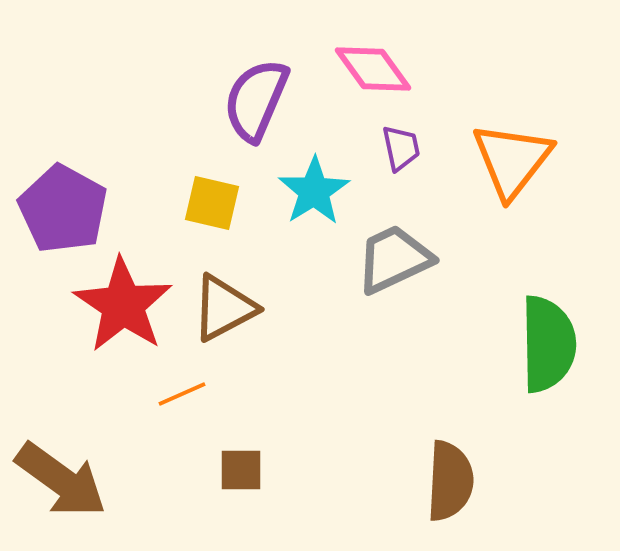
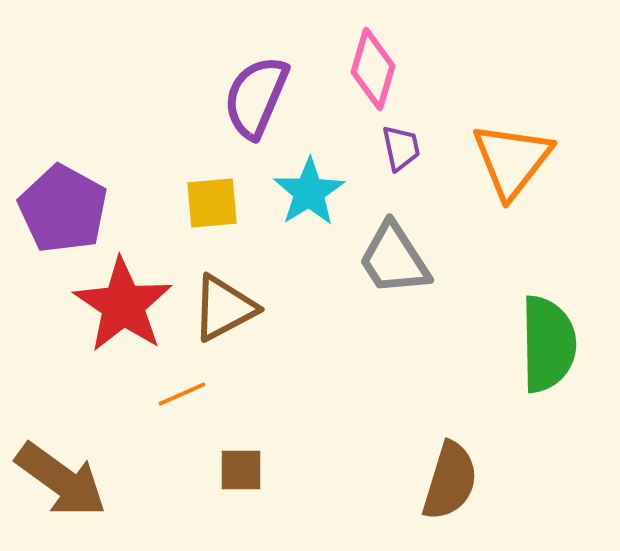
pink diamond: rotated 52 degrees clockwise
purple semicircle: moved 3 px up
cyan star: moved 5 px left, 1 px down
yellow square: rotated 18 degrees counterclockwise
gray trapezoid: rotated 98 degrees counterclockwise
brown semicircle: rotated 14 degrees clockwise
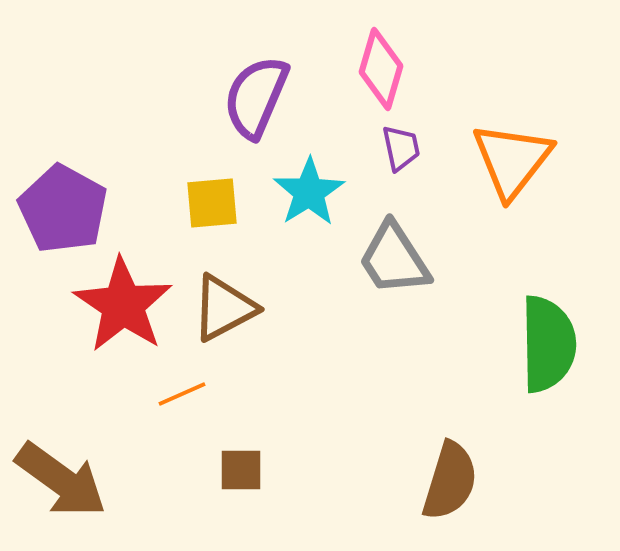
pink diamond: moved 8 px right
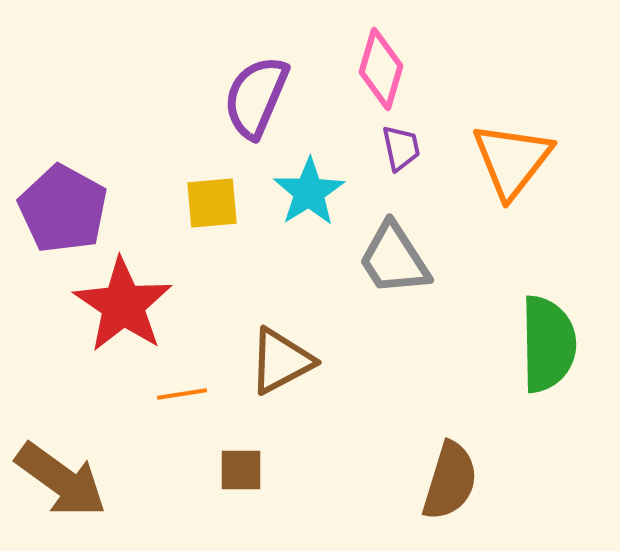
brown triangle: moved 57 px right, 53 px down
orange line: rotated 15 degrees clockwise
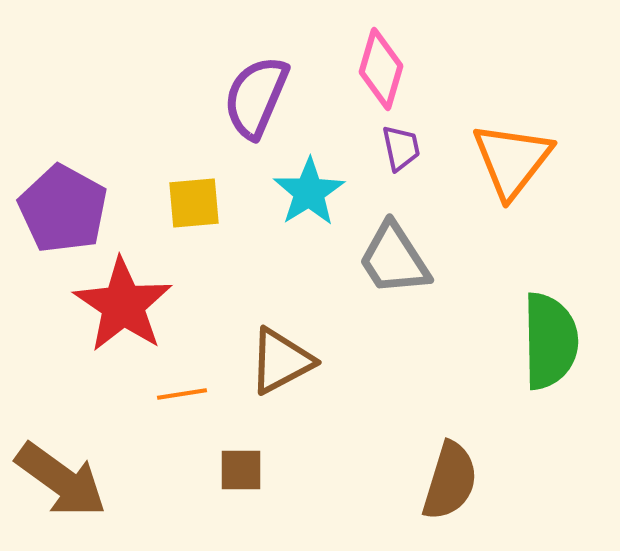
yellow square: moved 18 px left
green semicircle: moved 2 px right, 3 px up
